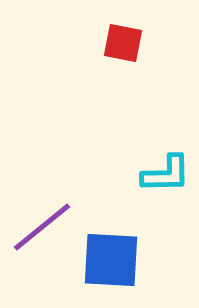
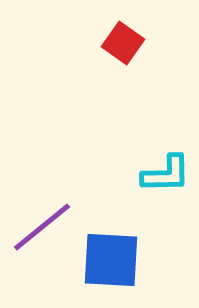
red square: rotated 24 degrees clockwise
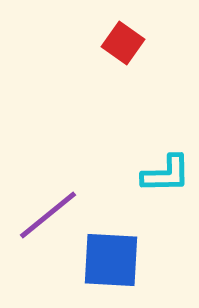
purple line: moved 6 px right, 12 px up
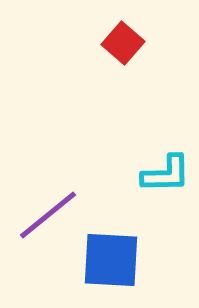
red square: rotated 6 degrees clockwise
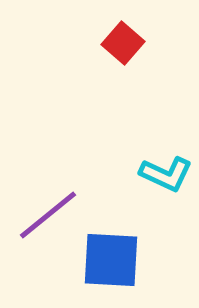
cyan L-shape: rotated 26 degrees clockwise
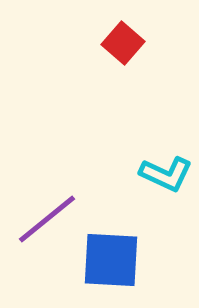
purple line: moved 1 px left, 4 px down
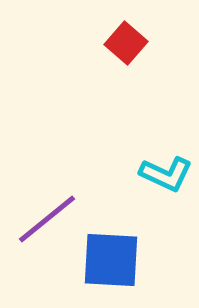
red square: moved 3 px right
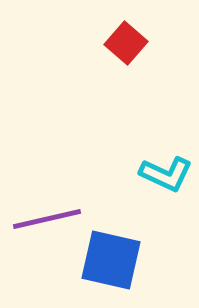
purple line: rotated 26 degrees clockwise
blue square: rotated 10 degrees clockwise
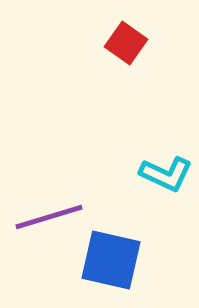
red square: rotated 6 degrees counterclockwise
purple line: moved 2 px right, 2 px up; rotated 4 degrees counterclockwise
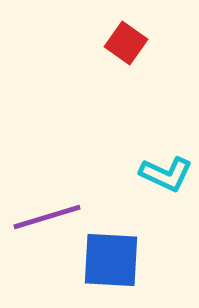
purple line: moved 2 px left
blue square: rotated 10 degrees counterclockwise
